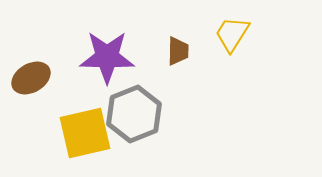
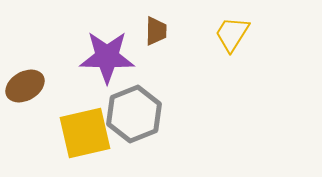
brown trapezoid: moved 22 px left, 20 px up
brown ellipse: moved 6 px left, 8 px down
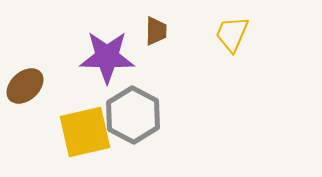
yellow trapezoid: rotated 9 degrees counterclockwise
brown ellipse: rotated 12 degrees counterclockwise
gray hexagon: moved 1 px left, 1 px down; rotated 10 degrees counterclockwise
yellow square: moved 1 px up
